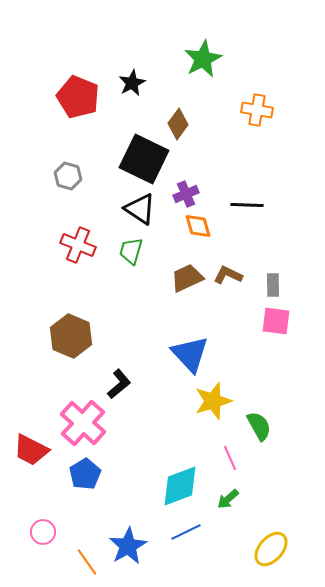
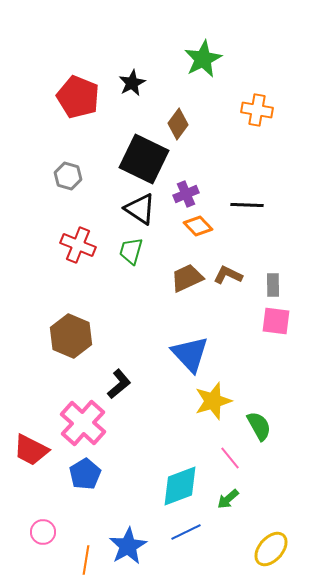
orange diamond: rotated 28 degrees counterclockwise
pink line: rotated 15 degrees counterclockwise
orange line: moved 1 px left, 2 px up; rotated 44 degrees clockwise
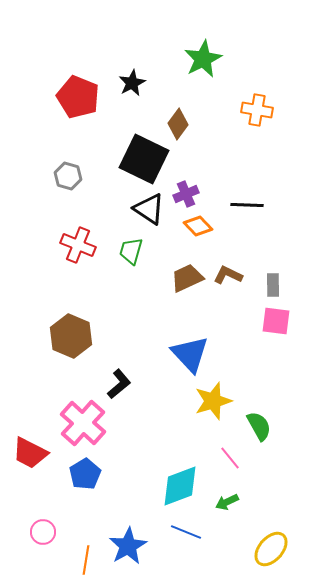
black triangle: moved 9 px right
red trapezoid: moved 1 px left, 3 px down
green arrow: moved 1 px left, 3 px down; rotated 15 degrees clockwise
blue line: rotated 48 degrees clockwise
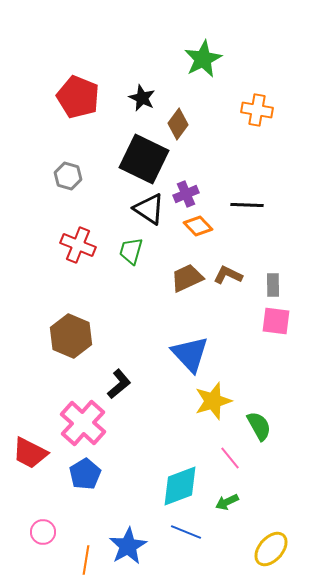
black star: moved 10 px right, 15 px down; rotated 20 degrees counterclockwise
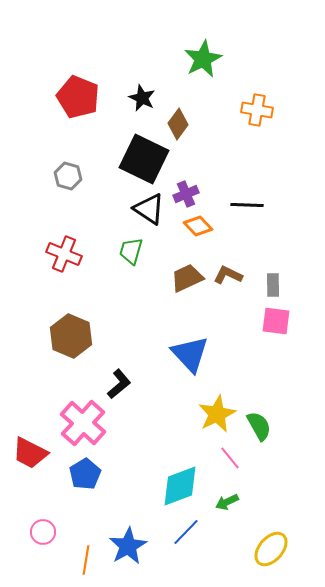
red cross: moved 14 px left, 9 px down
yellow star: moved 4 px right, 13 px down; rotated 9 degrees counterclockwise
blue line: rotated 68 degrees counterclockwise
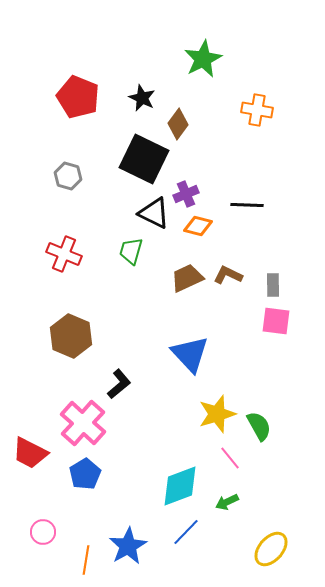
black triangle: moved 5 px right, 4 px down; rotated 8 degrees counterclockwise
orange diamond: rotated 32 degrees counterclockwise
yellow star: rotated 9 degrees clockwise
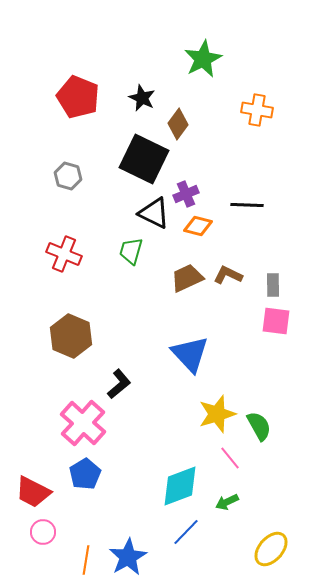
red trapezoid: moved 3 px right, 39 px down
blue star: moved 11 px down
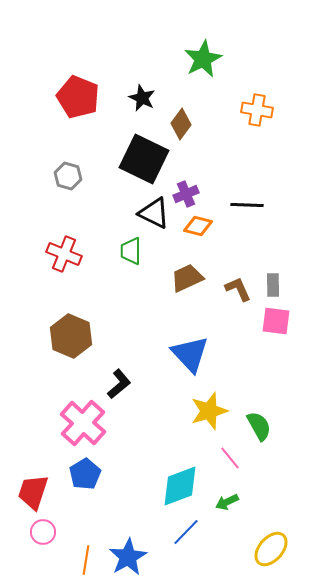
brown diamond: moved 3 px right
green trapezoid: rotated 16 degrees counterclockwise
brown L-shape: moved 10 px right, 14 px down; rotated 40 degrees clockwise
yellow star: moved 8 px left, 3 px up
red trapezoid: rotated 81 degrees clockwise
